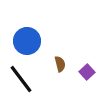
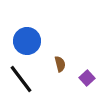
purple square: moved 6 px down
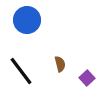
blue circle: moved 21 px up
black line: moved 8 px up
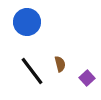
blue circle: moved 2 px down
black line: moved 11 px right
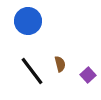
blue circle: moved 1 px right, 1 px up
purple square: moved 1 px right, 3 px up
